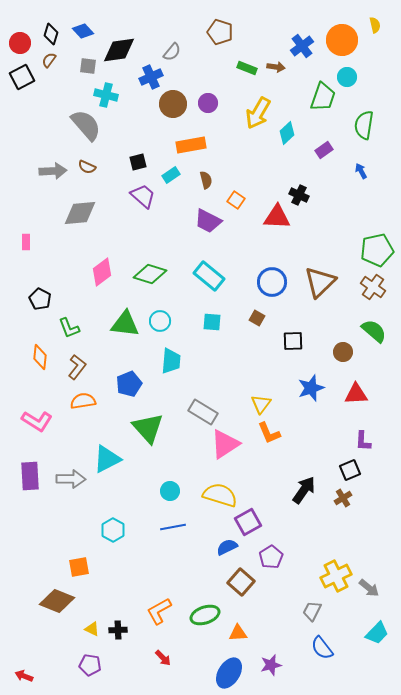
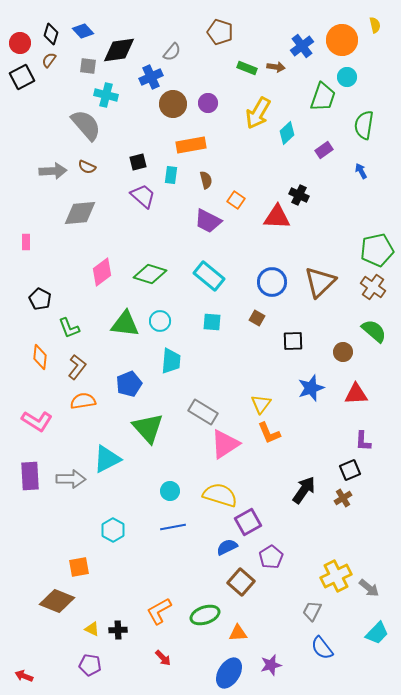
cyan rectangle at (171, 175): rotated 48 degrees counterclockwise
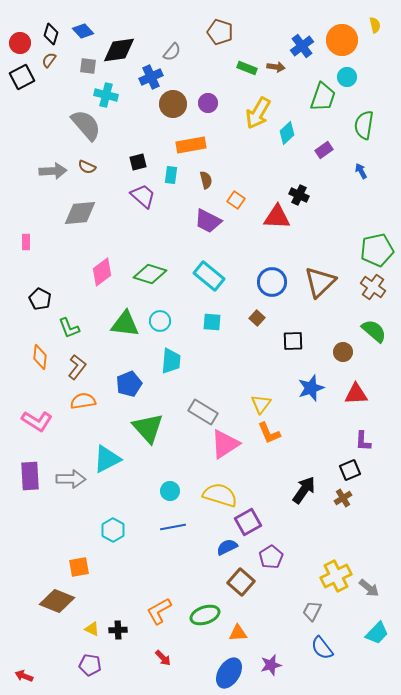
brown square at (257, 318): rotated 14 degrees clockwise
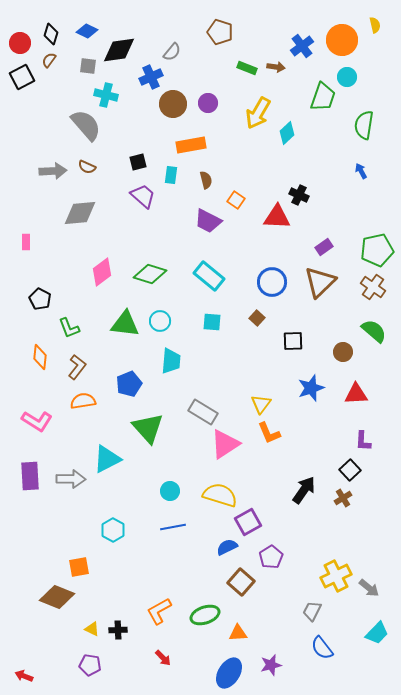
blue diamond at (83, 31): moved 4 px right; rotated 20 degrees counterclockwise
purple rectangle at (324, 150): moved 97 px down
black square at (350, 470): rotated 20 degrees counterclockwise
brown diamond at (57, 601): moved 4 px up
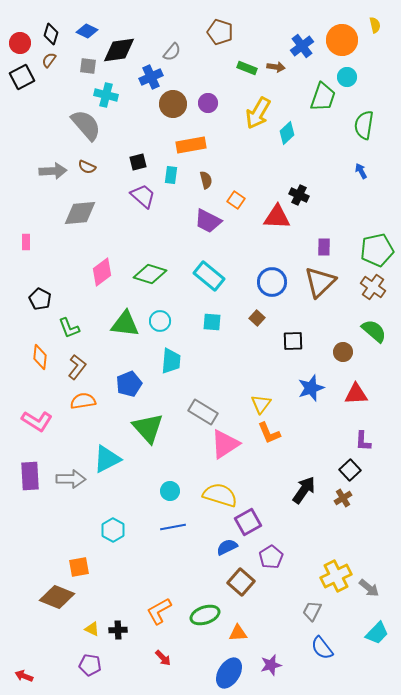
purple rectangle at (324, 247): rotated 54 degrees counterclockwise
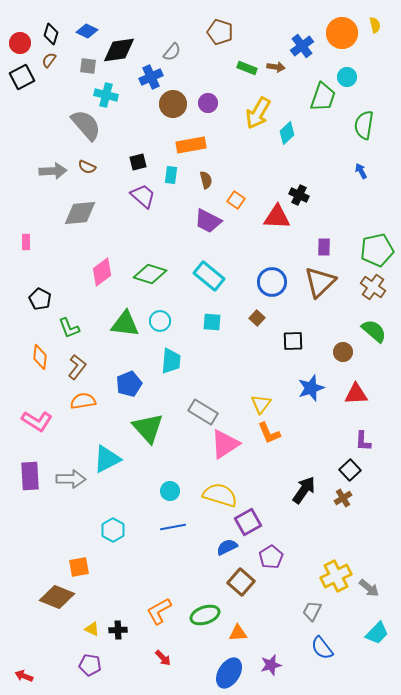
orange circle at (342, 40): moved 7 px up
